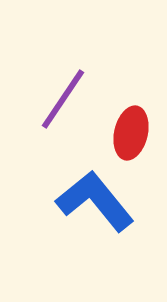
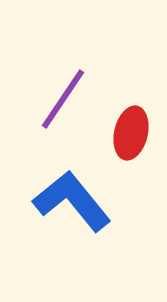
blue L-shape: moved 23 px left
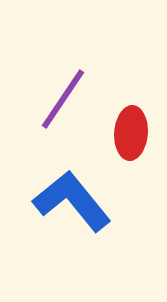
red ellipse: rotated 9 degrees counterclockwise
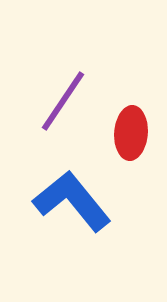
purple line: moved 2 px down
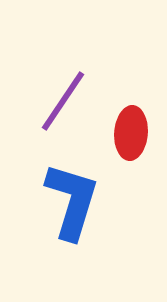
blue L-shape: rotated 56 degrees clockwise
